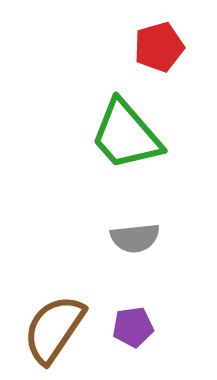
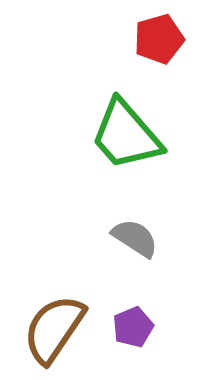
red pentagon: moved 8 px up
gray semicircle: rotated 141 degrees counterclockwise
purple pentagon: rotated 15 degrees counterclockwise
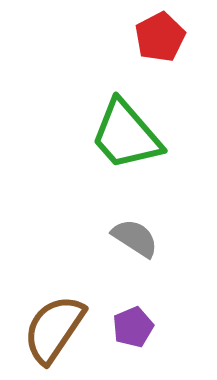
red pentagon: moved 1 px right, 2 px up; rotated 12 degrees counterclockwise
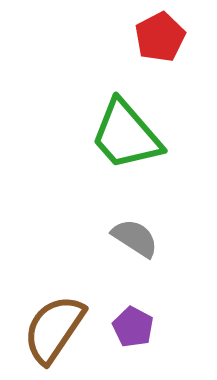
purple pentagon: rotated 21 degrees counterclockwise
